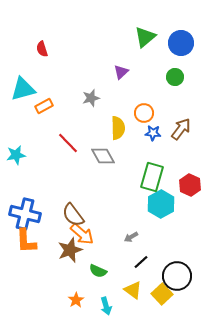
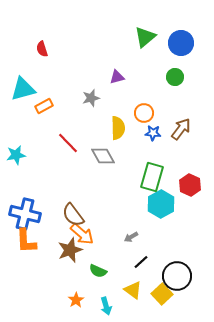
purple triangle: moved 4 px left, 5 px down; rotated 28 degrees clockwise
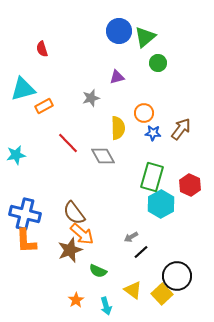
blue circle: moved 62 px left, 12 px up
green circle: moved 17 px left, 14 px up
brown semicircle: moved 1 px right, 2 px up
black line: moved 10 px up
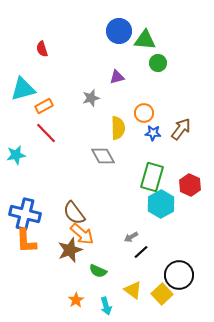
green triangle: moved 3 px down; rotated 45 degrees clockwise
red line: moved 22 px left, 10 px up
black circle: moved 2 px right, 1 px up
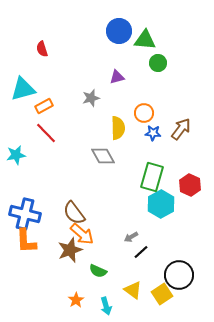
yellow square: rotated 10 degrees clockwise
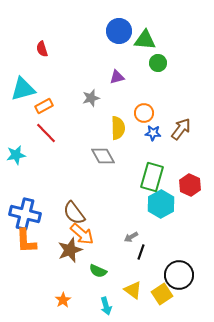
black line: rotated 28 degrees counterclockwise
orange star: moved 13 px left
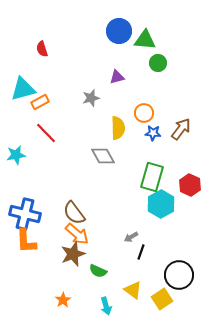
orange rectangle: moved 4 px left, 4 px up
orange arrow: moved 5 px left
brown star: moved 3 px right, 4 px down
yellow square: moved 5 px down
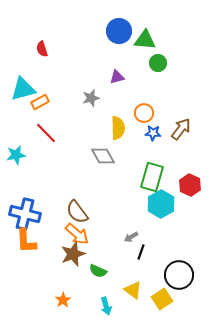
brown semicircle: moved 3 px right, 1 px up
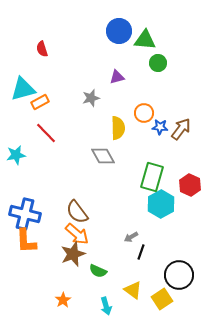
blue star: moved 7 px right, 6 px up
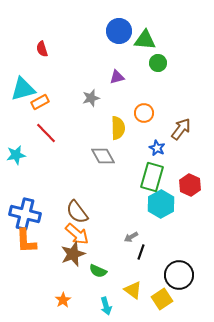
blue star: moved 3 px left, 21 px down; rotated 21 degrees clockwise
